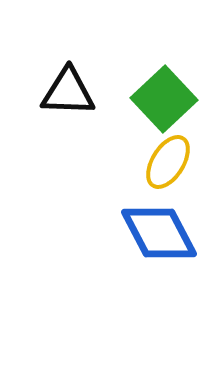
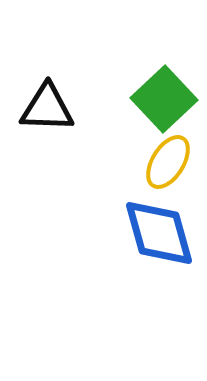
black triangle: moved 21 px left, 16 px down
blue diamond: rotated 12 degrees clockwise
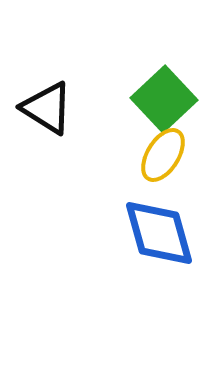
black triangle: rotated 30 degrees clockwise
yellow ellipse: moved 5 px left, 7 px up
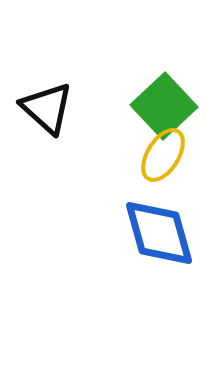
green square: moved 7 px down
black triangle: rotated 10 degrees clockwise
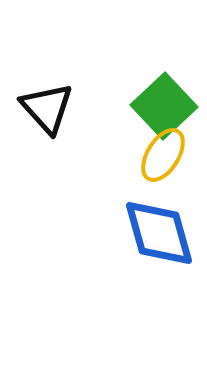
black triangle: rotated 6 degrees clockwise
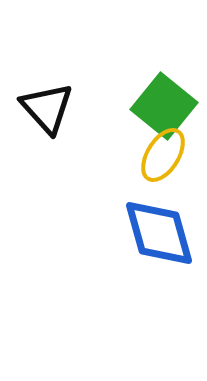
green square: rotated 8 degrees counterclockwise
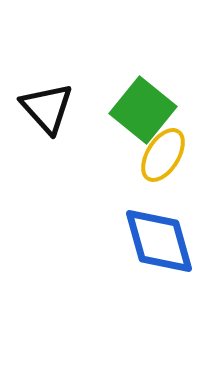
green square: moved 21 px left, 4 px down
blue diamond: moved 8 px down
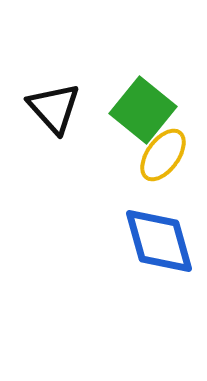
black triangle: moved 7 px right
yellow ellipse: rotated 4 degrees clockwise
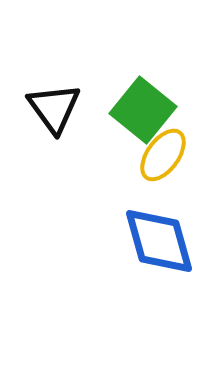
black triangle: rotated 6 degrees clockwise
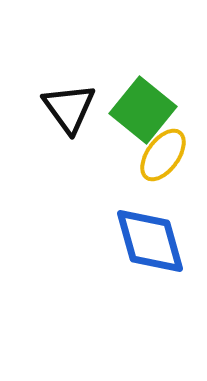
black triangle: moved 15 px right
blue diamond: moved 9 px left
